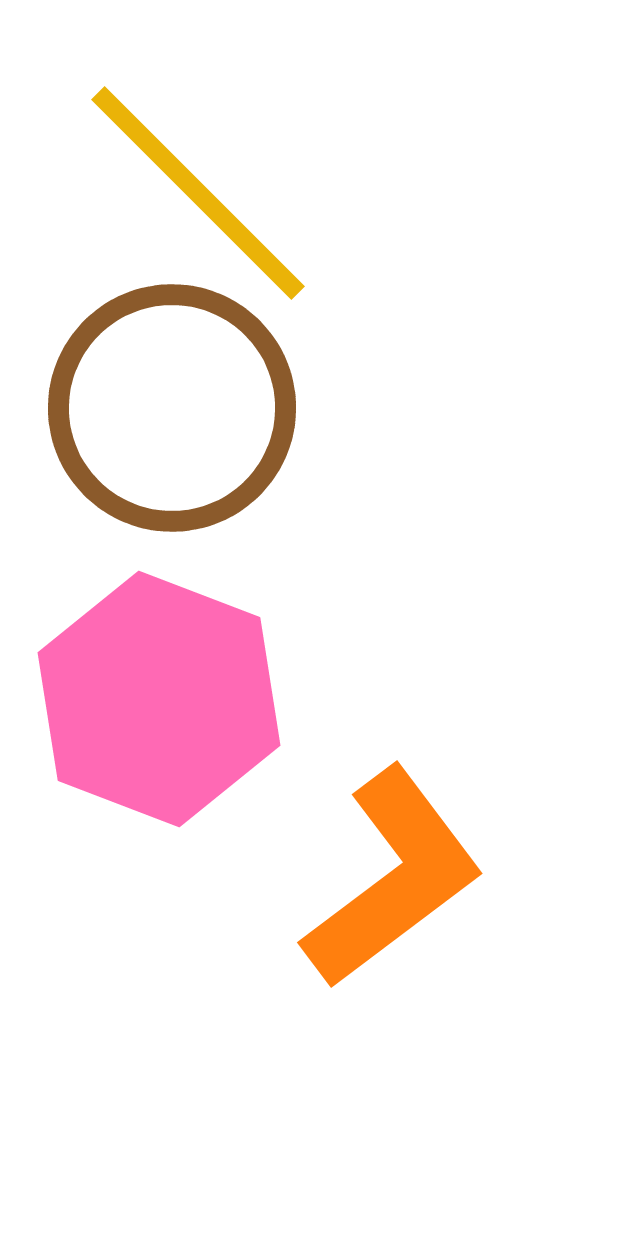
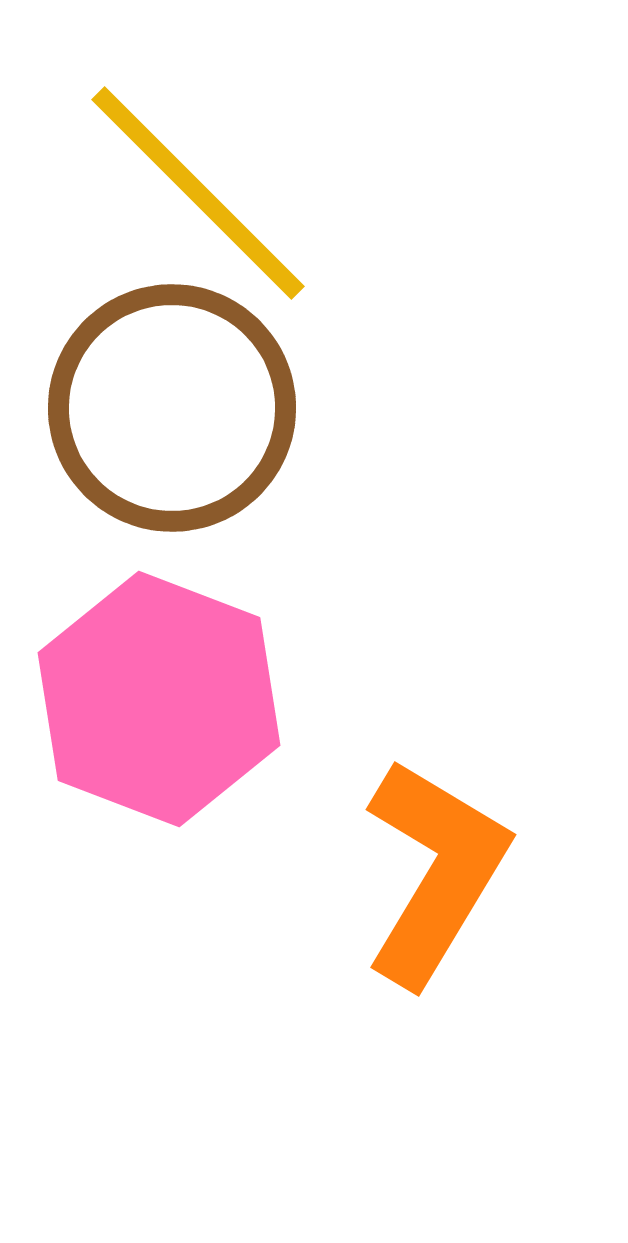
orange L-shape: moved 42 px right, 6 px up; rotated 22 degrees counterclockwise
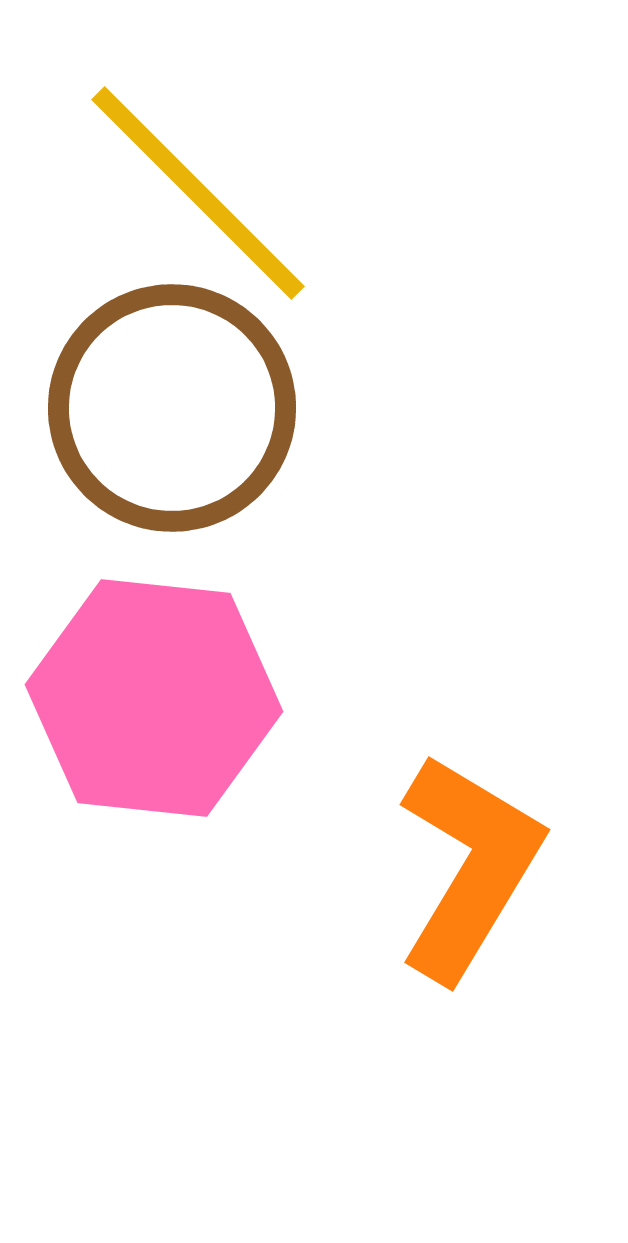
pink hexagon: moved 5 px left, 1 px up; rotated 15 degrees counterclockwise
orange L-shape: moved 34 px right, 5 px up
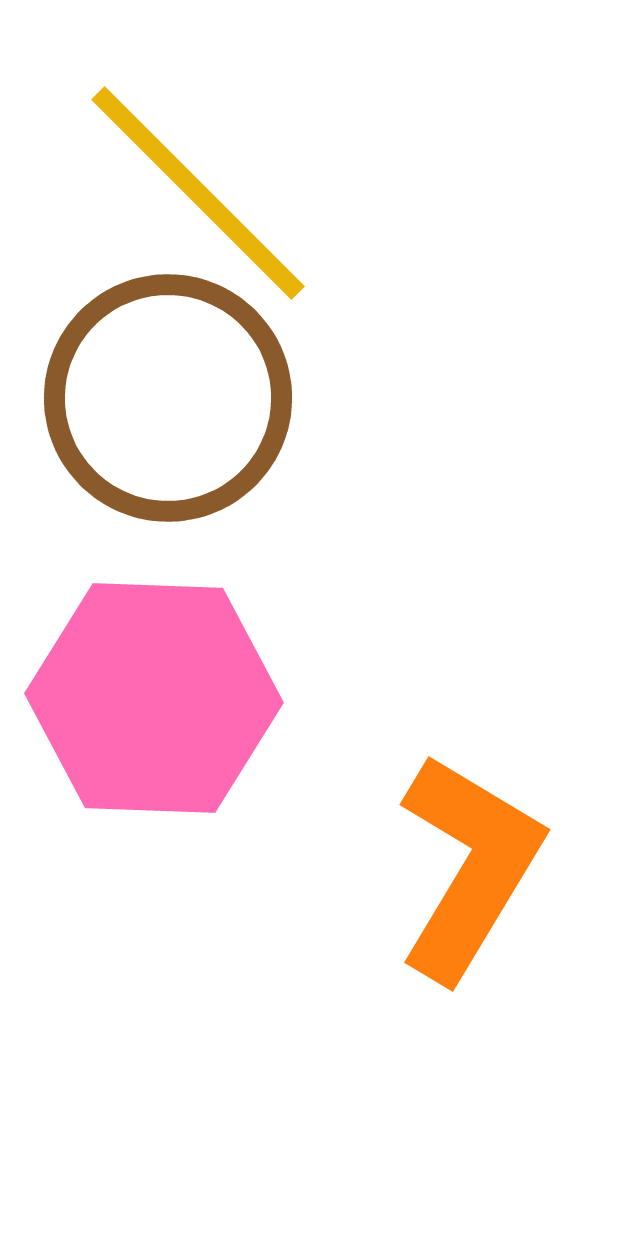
brown circle: moved 4 px left, 10 px up
pink hexagon: rotated 4 degrees counterclockwise
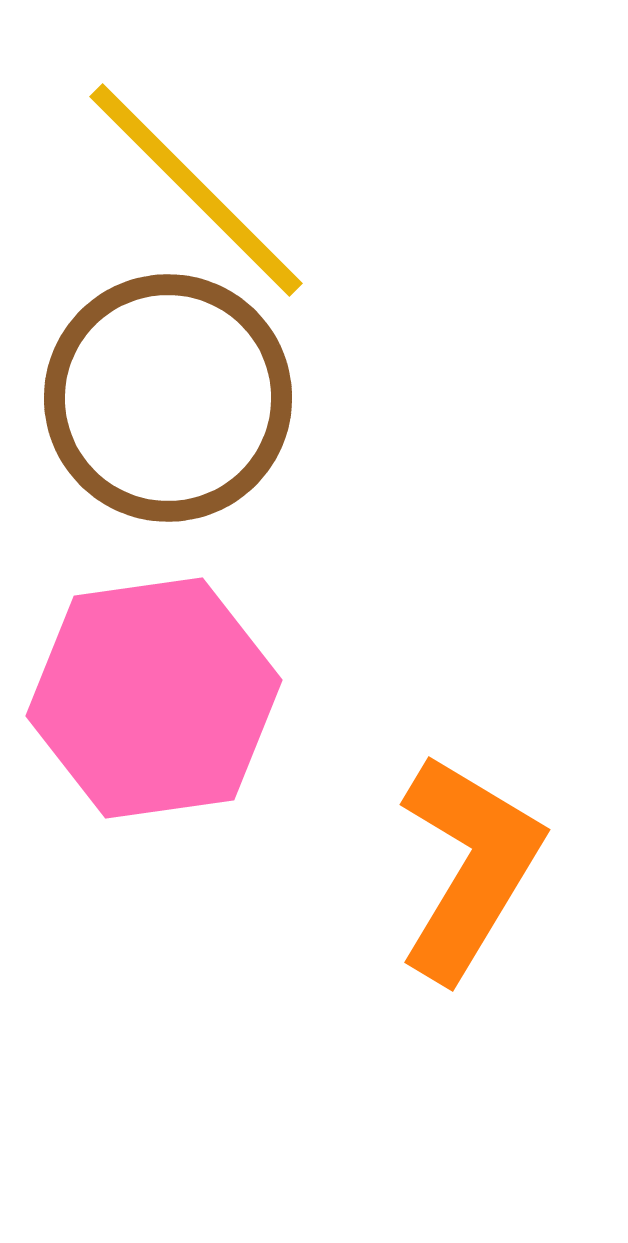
yellow line: moved 2 px left, 3 px up
pink hexagon: rotated 10 degrees counterclockwise
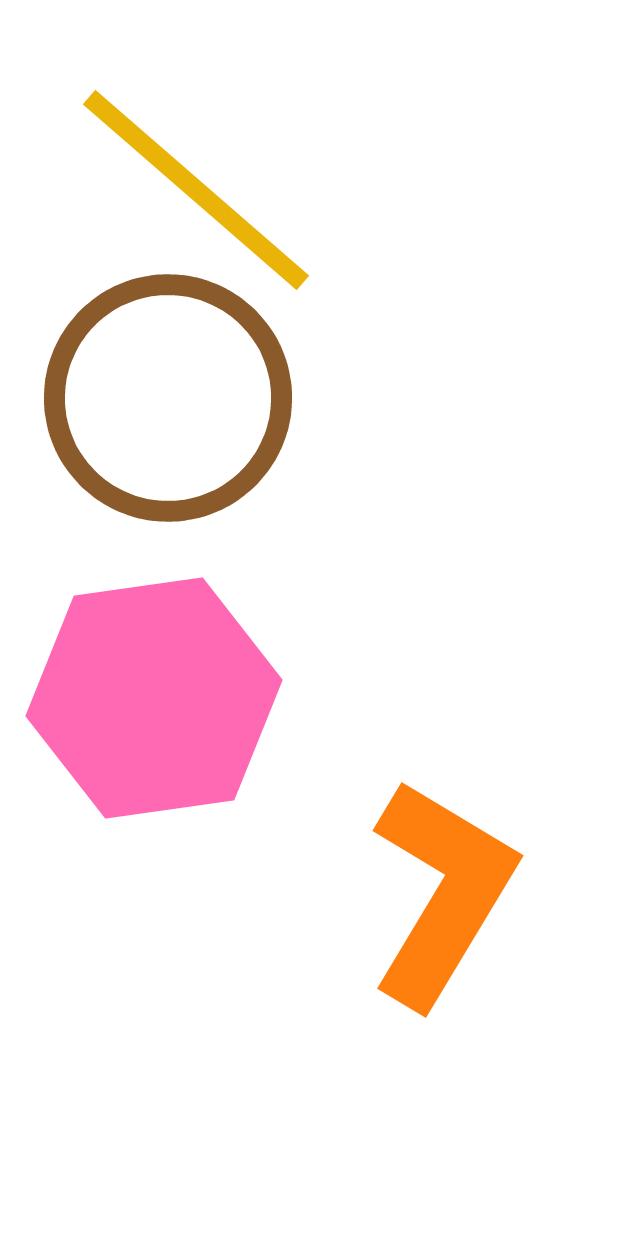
yellow line: rotated 4 degrees counterclockwise
orange L-shape: moved 27 px left, 26 px down
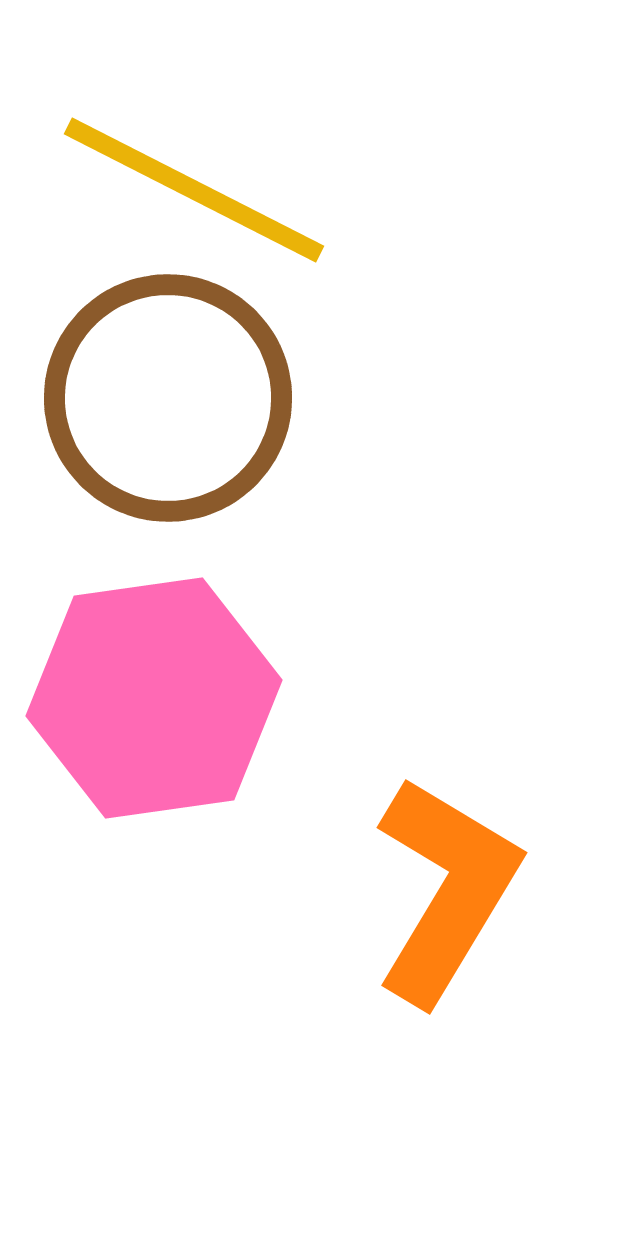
yellow line: moved 2 px left; rotated 14 degrees counterclockwise
orange L-shape: moved 4 px right, 3 px up
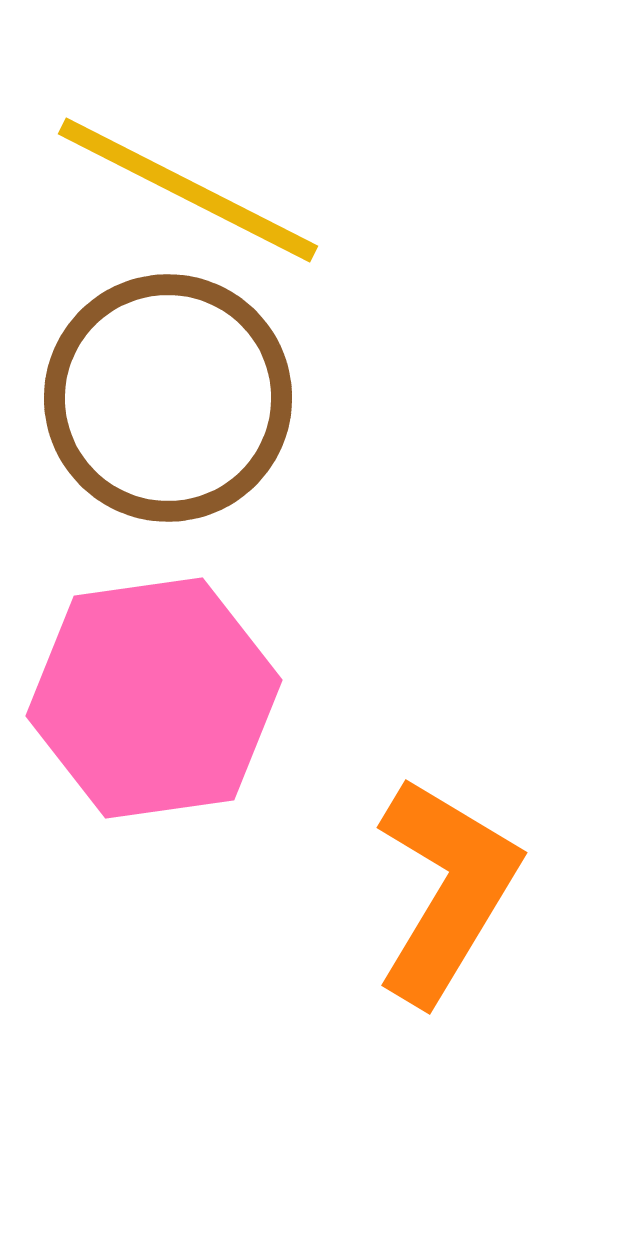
yellow line: moved 6 px left
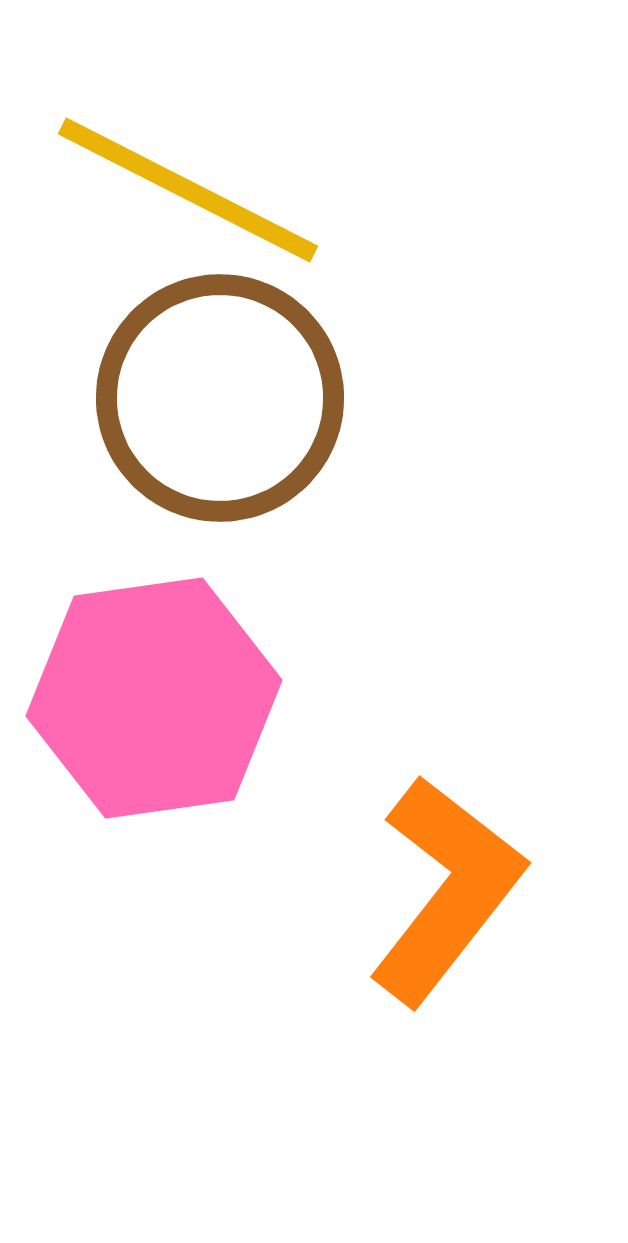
brown circle: moved 52 px right
orange L-shape: rotated 7 degrees clockwise
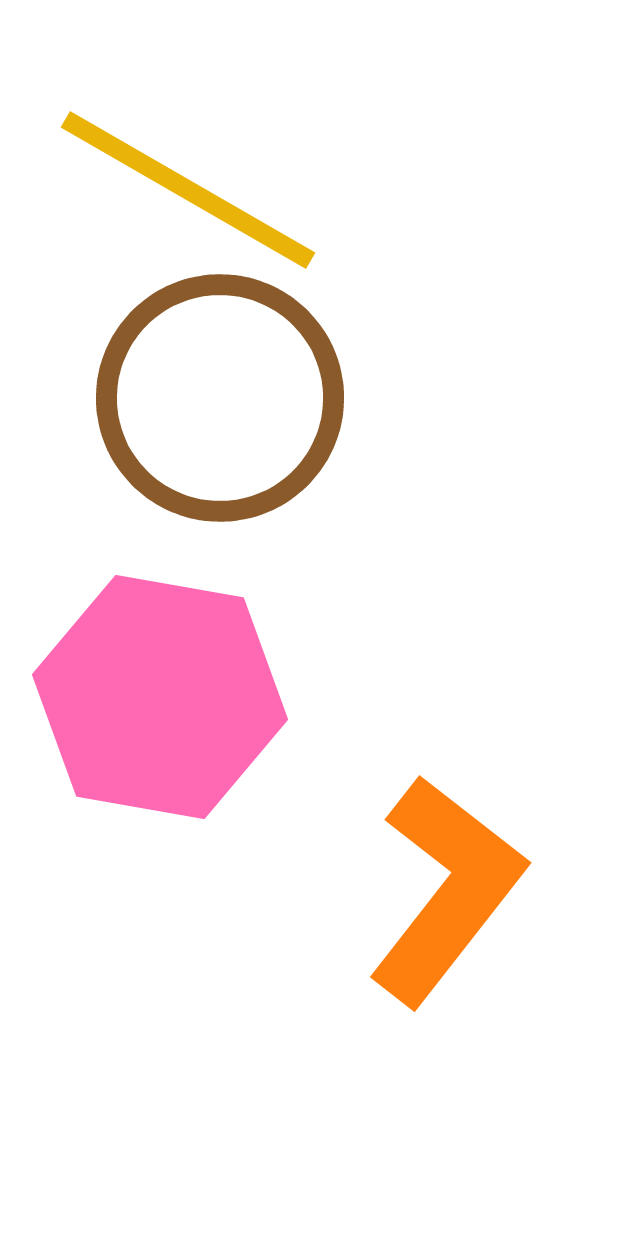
yellow line: rotated 3 degrees clockwise
pink hexagon: moved 6 px right, 1 px up; rotated 18 degrees clockwise
